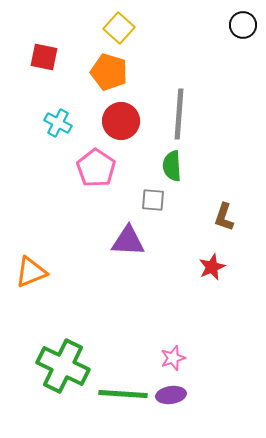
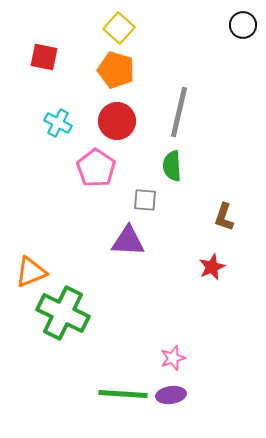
orange pentagon: moved 7 px right, 2 px up
gray line: moved 2 px up; rotated 9 degrees clockwise
red circle: moved 4 px left
gray square: moved 8 px left
green cross: moved 53 px up
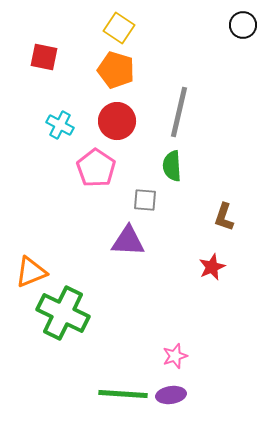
yellow square: rotated 8 degrees counterclockwise
cyan cross: moved 2 px right, 2 px down
pink star: moved 2 px right, 2 px up
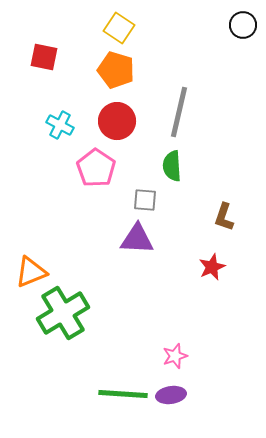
purple triangle: moved 9 px right, 2 px up
green cross: rotated 33 degrees clockwise
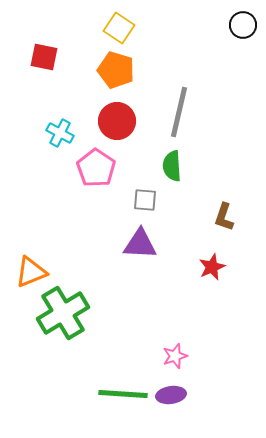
cyan cross: moved 8 px down
purple triangle: moved 3 px right, 5 px down
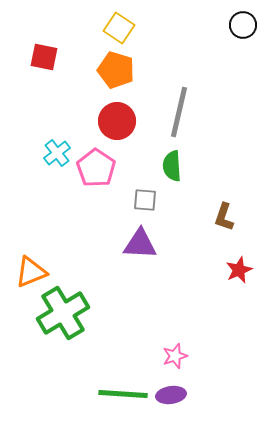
cyan cross: moved 3 px left, 20 px down; rotated 24 degrees clockwise
red star: moved 27 px right, 3 px down
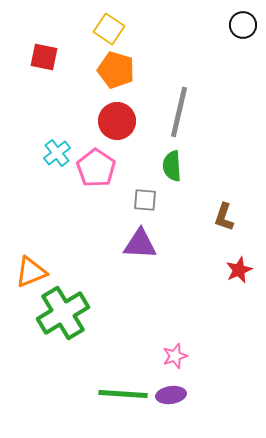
yellow square: moved 10 px left, 1 px down
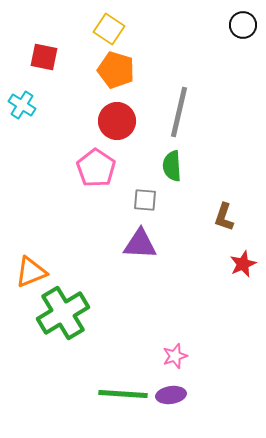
cyan cross: moved 35 px left, 48 px up; rotated 20 degrees counterclockwise
red star: moved 4 px right, 6 px up
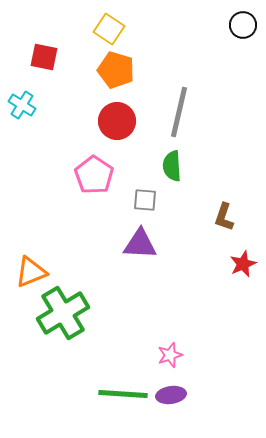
pink pentagon: moved 2 px left, 7 px down
pink star: moved 5 px left, 1 px up
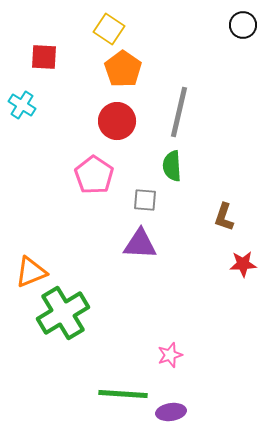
red square: rotated 8 degrees counterclockwise
orange pentagon: moved 7 px right, 1 px up; rotated 18 degrees clockwise
red star: rotated 20 degrees clockwise
purple ellipse: moved 17 px down
